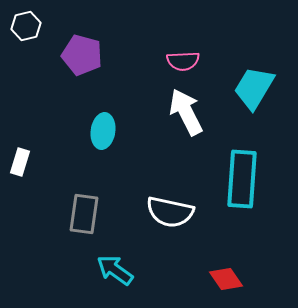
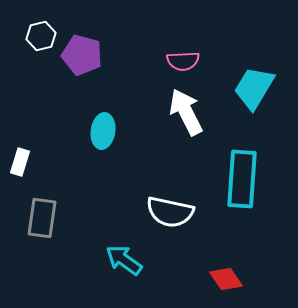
white hexagon: moved 15 px right, 10 px down
gray rectangle: moved 42 px left, 4 px down
cyan arrow: moved 9 px right, 10 px up
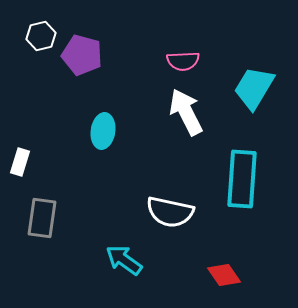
red diamond: moved 2 px left, 4 px up
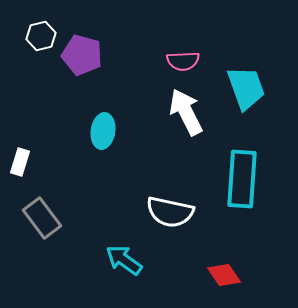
cyan trapezoid: moved 8 px left; rotated 129 degrees clockwise
gray rectangle: rotated 45 degrees counterclockwise
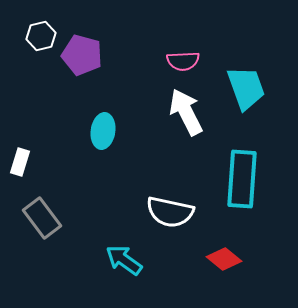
red diamond: moved 16 px up; rotated 16 degrees counterclockwise
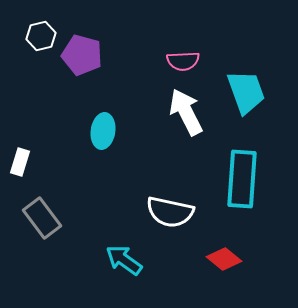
cyan trapezoid: moved 4 px down
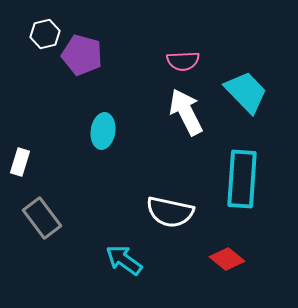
white hexagon: moved 4 px right, 2 px up
cyan trapezoid: rotated 24 degrees counterclockwise
red diamond: moved 3 px right
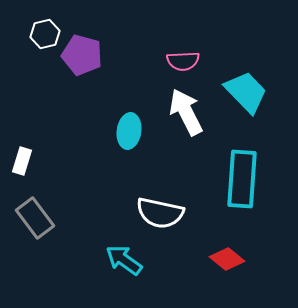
cyan ellipse: moved 26 px right
white rectangle: moved 2 px right, 1 px up
white semicircle: moved 10 px left, 1 px down
gray rectangle: moved 7 px left
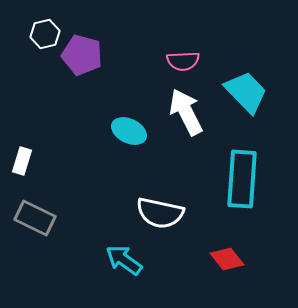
cyan ellipse: rotated 72 degrees counterclockwise
gray rectangle: rotated 27 degrees counterclockwise
red diamond: rotated 12 degrees clockwise
